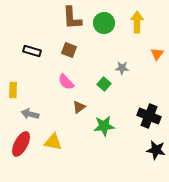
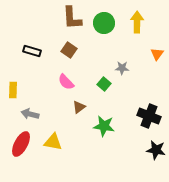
brown square: rotated 14 degrees clockwise
green star: rotated 15 degrees clockwise
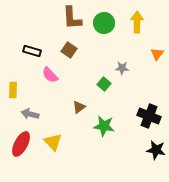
pink semicircle: moved 16 px left, 7 px up
yellow triangle: rotated 36 degrees clockwise
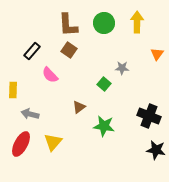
brown L-shape: moved 4 px left, 7 px down
black rectangle: rotated 66 degrees counterclockwise
yellow triangle: rotated 24 degrees clockwise
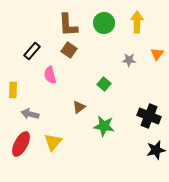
gray star: moved 7 px right, 8 px up
pink semicircle: rotated 30 degrees clockwise
black star: rotated 24 degrees counterclockwise
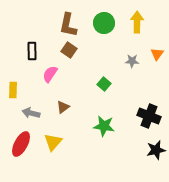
brown L-shape: rotated 15 degrees clockwise
black rectangle: rotated 42 degrees counterclockwise
gray star: moved 3 px right, 1 px down
pink semicircle: moved 1 px up; rotated 48 degrees clockwise
brown triangle: moved 16 px left
gray arrow: moved 1 px right, 1 px up
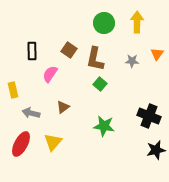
brown L-shape: moved 27 px right, 34 px down
green square: moved 4 px left
yellow rectangle: rotated 14 degrees counterclockwise
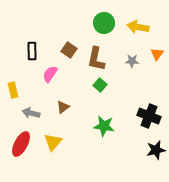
yellow arrow: moved 1 px right, 5 px down; rotated 80 degrees counterclockwise
brown L-shape: moved 1 px right
green square: moved 1 px down
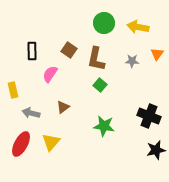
yellow triangle: moved 2 px left
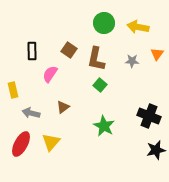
green star: rotated 20 degrees clockwise
